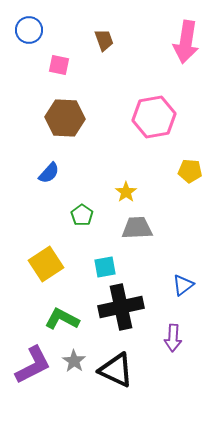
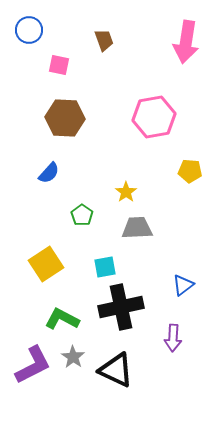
gray star: moved 1 px left, 4 px up
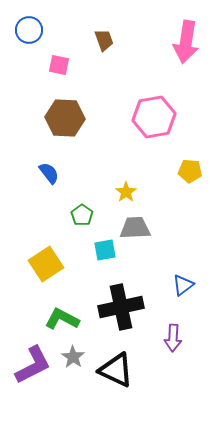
blue semicircle: rotated 80 degrees counterclockwise
gray trapezoid: moved 2 px left
cyan square: moved 17 px up
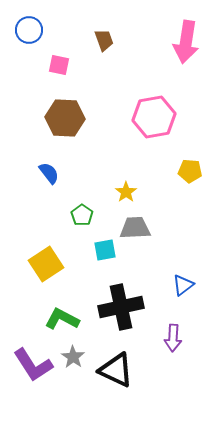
purple L-shape: rotated 84 degrees clockwise
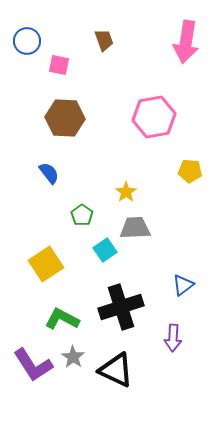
blue circle: moved 2 px left, 11 px down
cyan square: rotated 25 degrees counterclockwise
black cross: rotated 6 degrees counterclockwise
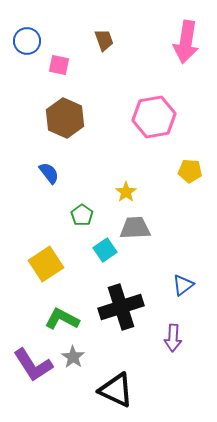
brown hexagon: rotated 21 degrees clockwise
black triangle: moved 20 px down
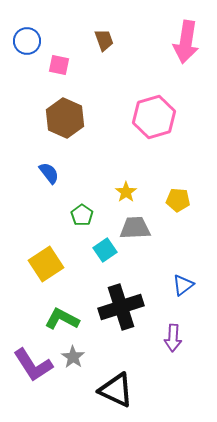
pink hexagon: rotated 6 degrees counterclockwise
yellow pentagon: moved 12 px left, 29 px down
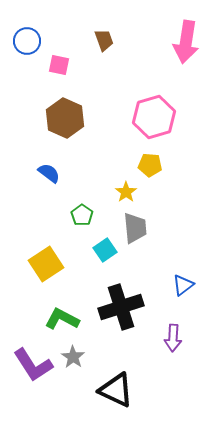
blue semicircle: rotated 15 degrees counterclockwise
yellow pentagon: moved 28 px left, 35 px up
gray trapezoid: rotated 88 degrees clockwise
